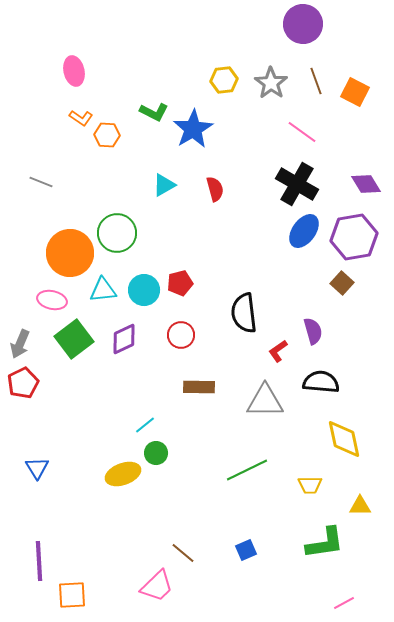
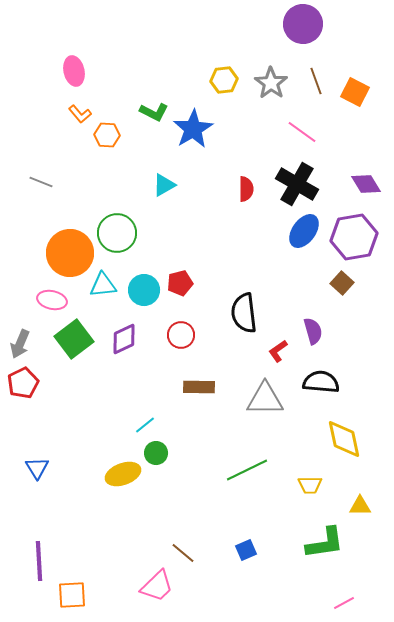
orange L-shape at (81, 118): moved 1 px left, 4 px up; rotated 15 degrees clockwise
red semicircle at (215, 189): moved 31 px right; rotated 15 degrees clockwise
cyan triangle at (103, 290): moved 5 px up
gray triangle at (265, 401): moved 2 px up
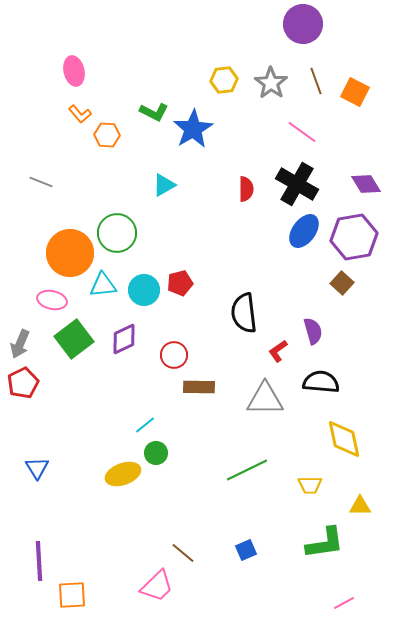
red circle at (181, 335): moved 7 px left, 20 px down
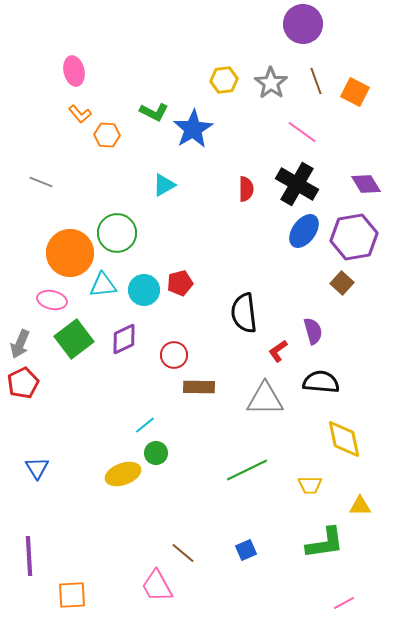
purple line at (39, 561): moved 10 px left, 5 px up
pink trapezoid at (157, 586): rotated 105 degrees clockwise
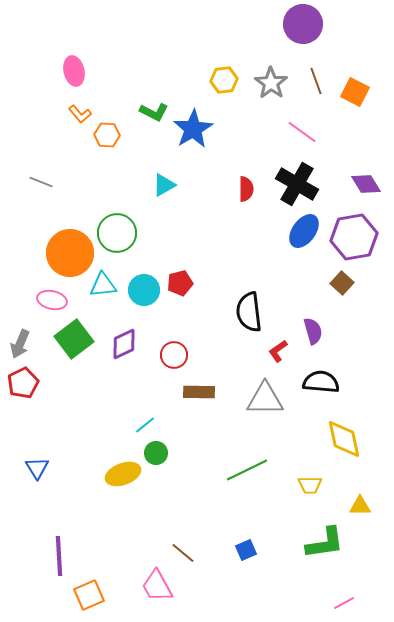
black semicircle at (244, 313): moved 5 px right, 1 px up
purple diamond at (124, 339): moved 5 px down
brown rectangle at (199, 387): moved 5 px down
purple line at (29, 556): moved 30 px right
orange square at (72, 595): moved 17 px right; rotated 20 degrees counterclockwise
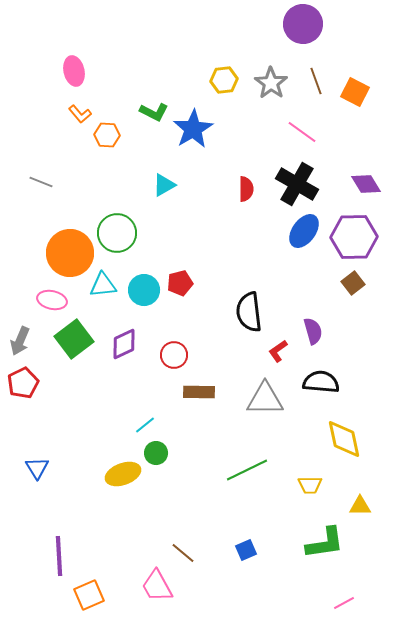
purple hexagon at (354, 237): rotated 9 degrees clockwise
brown square at (342, 283): moved 11 px right; rotated 10 degrees clockwise
gray arrow at (20, 344): moved 3 px up
